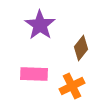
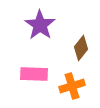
orange cross: rotated 10 degrees clockwise
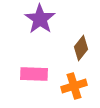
purple star: moved 6 px up
orange cross: moved 2 px right
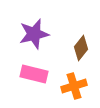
purple star: moved 6 px left, 15 px down; rotated 24 degrees clockwise
pink rectangle: rotated 12 degrees clockwise
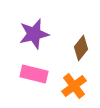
orange cross: rotated 20 degrees counterclockwise
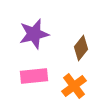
pink rectangle: moved 2 px down; rotated 20 degrees counterclockwise
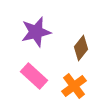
purple star: moved 2 px right, 2 px up
pink rectangle: rotated 48 degrees clockwise
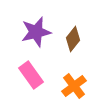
brown diamond: moved 8 px left, 9 px up
pink rectangle: moved 3 px left, 1 px up; rotated 12 degrees clockwise
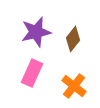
pink rectangle: moved 1 px right, 2 px up; rotated 60 degrees clockwise
orange cross: rotated 15 degrees counterclockwise
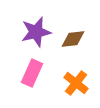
brown diamond: rotated 45 degrees clockwise
orange cross: moved 2 px right, 3 px up
